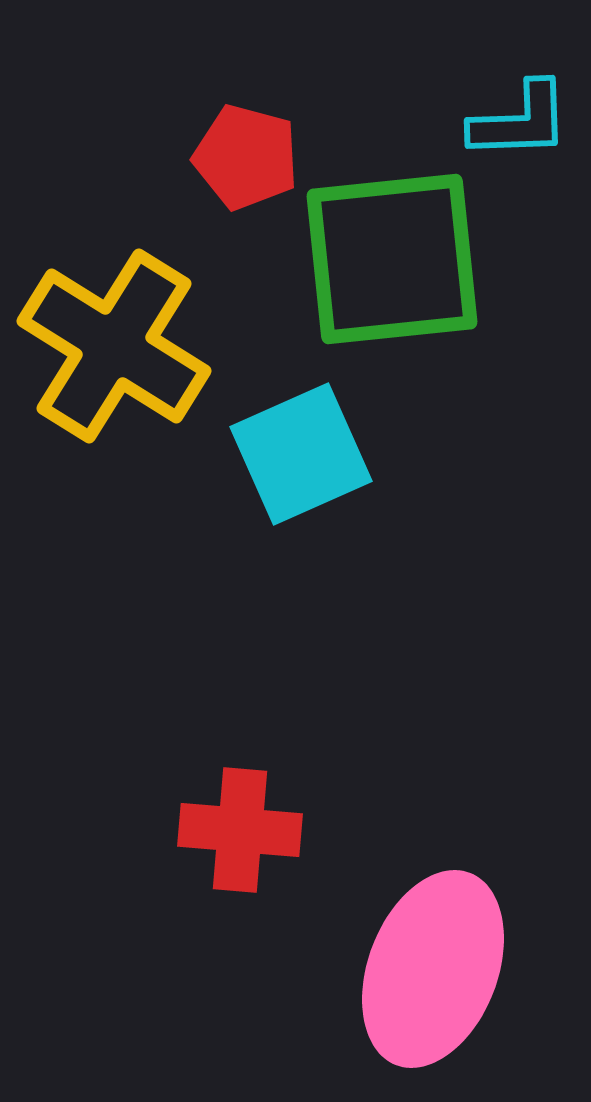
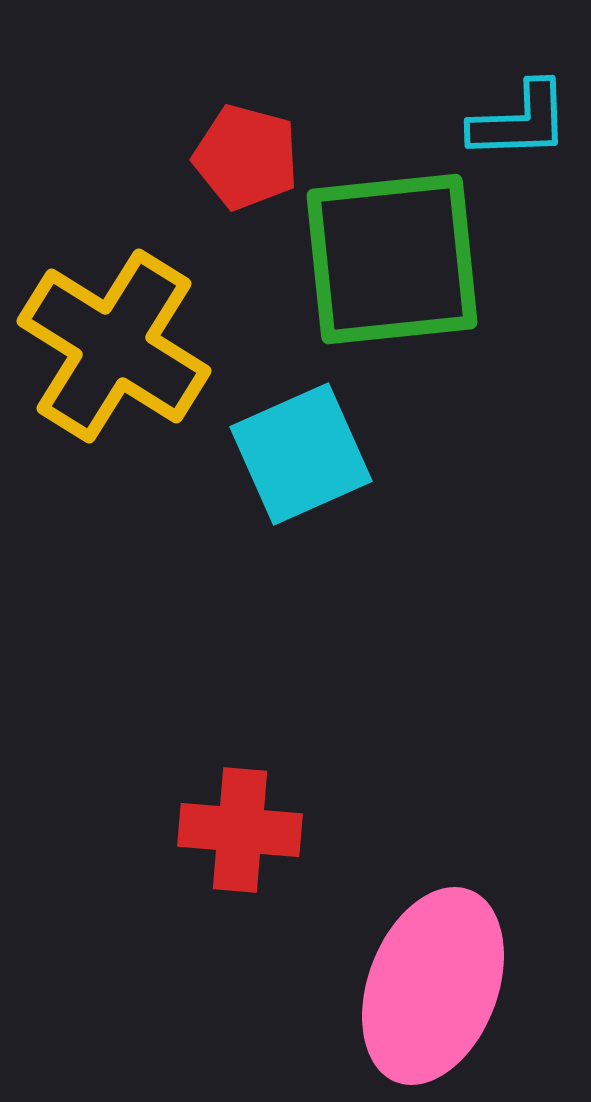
pink ellipse: moved 17 px down
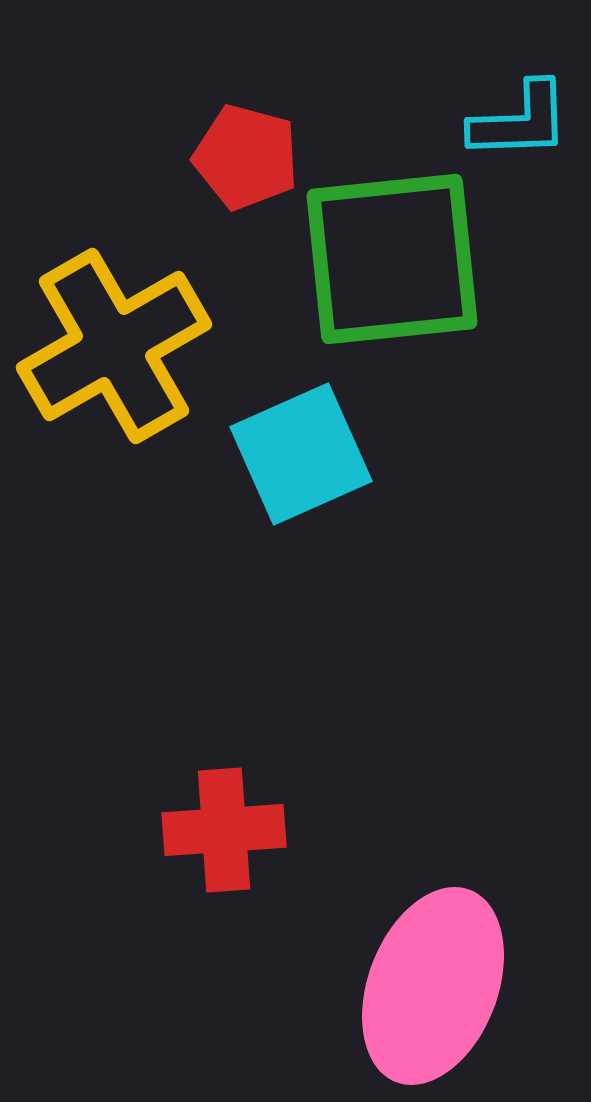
yellow cross: rotated 28 degrees clockwise
red cross: moved 16 px left; rotated 9 degrees counterclockwise
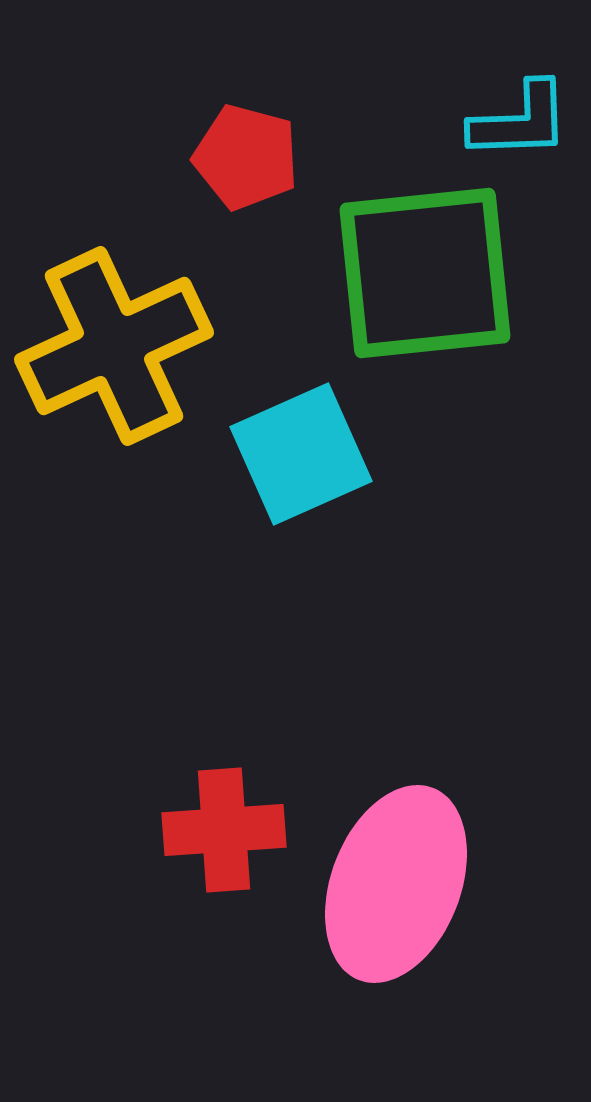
green square: moved 33 px right, 14 px down
yellow cross: rotated 5 degrees clockwise
pink ellipse: moved 37 px left, 102 px up
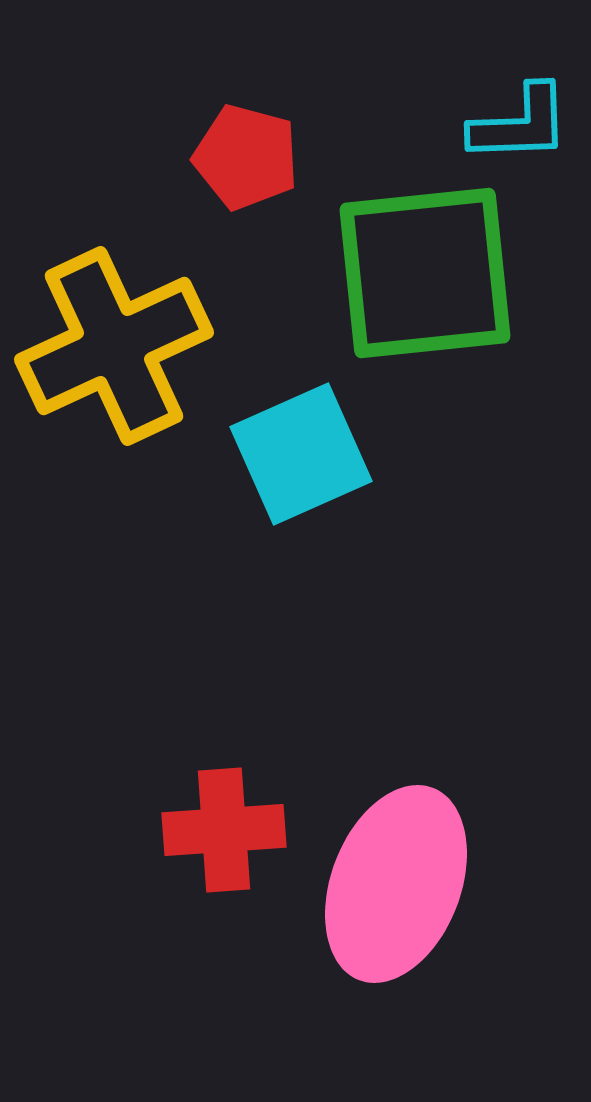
cyan L-shape: moved 3 px down
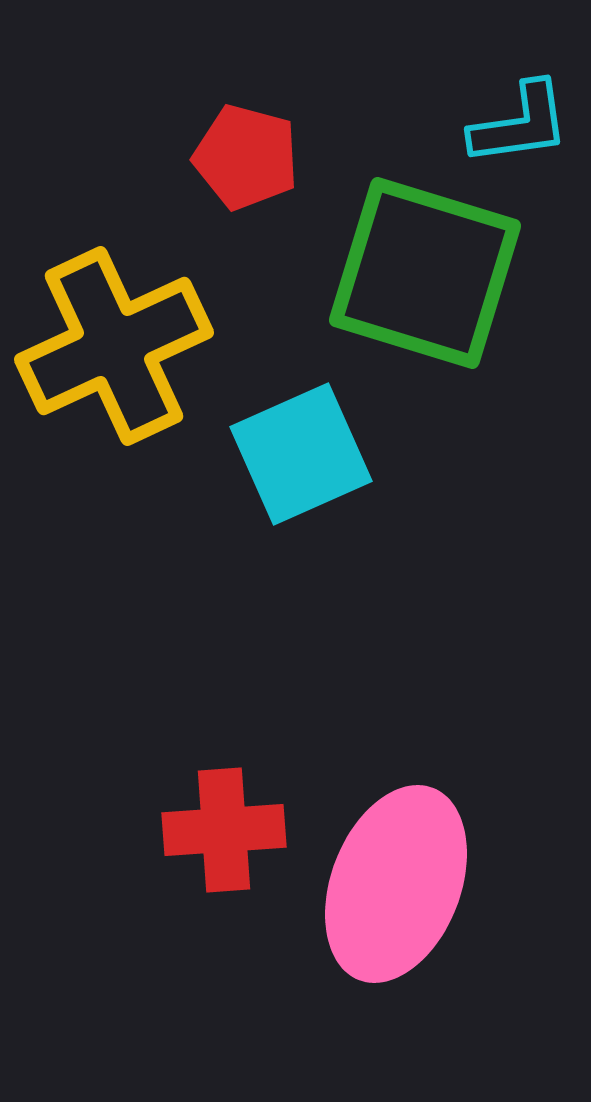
cyan L-shape: rotated 6 degrees counterclockwise
green square: rotated 23 degrees clockwise
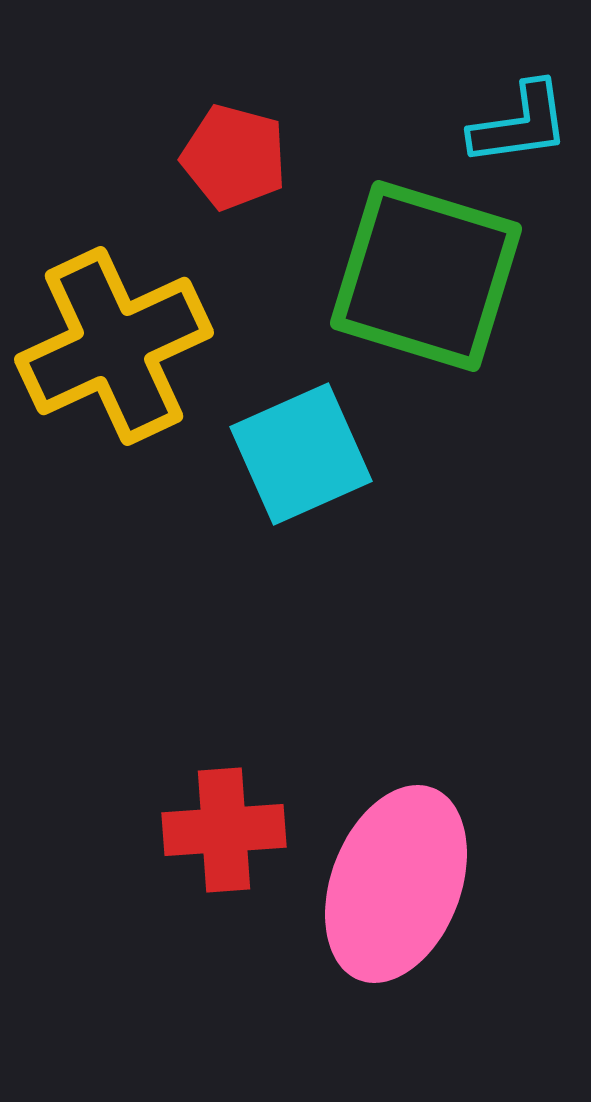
red pentagon: moved 12 px left
green square: moved 1 px right, 3 px down
